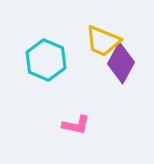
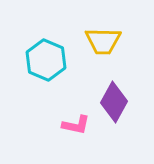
yellow trapezoid: rotated 21 degrees counterclockwise
purple diamond: moved 7 px left, 39 px down
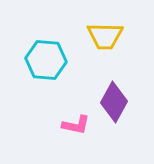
yellow trapezoid: moved 2 px right, 5 px up
cyan hexagon: rotated 18 degrees counterclockwise
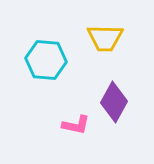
yellow trapezoid: moved 2 px down
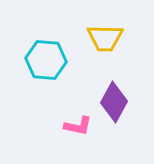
pink L-shape: moved 2 px right, 1 px down
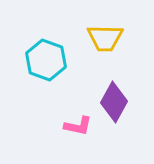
cyan hexagon: rotated 15 degrees clockwise
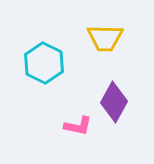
cyan hexagon: moved 2 px left, 3 px down; rotated 6 degrees clockwise
